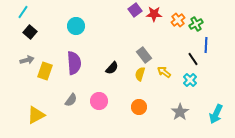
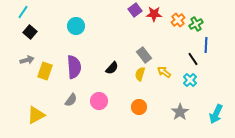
purple semicircle: moved 4 px down
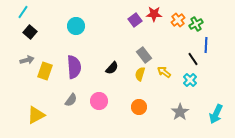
purple square: moved 10 px down
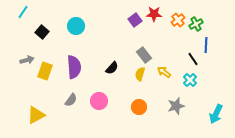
black square: moved 12 px right
gray star: moved 4 px left, 6 px up; rotated 18 degrees clockwise
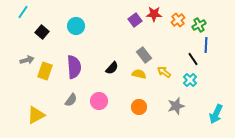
green cross: moved 3 px right, 1 px down
yellow semicircle: moved 1 px left; rotated 88 degrees clockwise
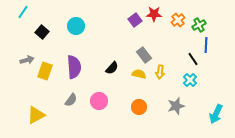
yellow arrow: moved 4 px left; rotated 120 degrees counterclockwise
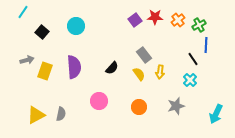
red star: moved 1 px right, 3 px down
yellow semicircle: rotated 40 degrees clockwise
gray semicircle: moved 10 px left, 14 px down; rotated 24 degrees counterclockwise
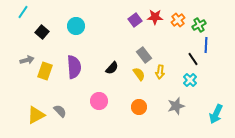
gray semicircle: moved 1 px left, 3 px up; rotated 56 degrees counterclockwise
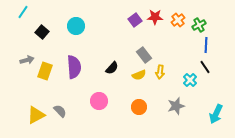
black line: moved 12 px right, 8 px down
yellow semicircle: moved 1 px down; rotated 104 degrees clockwise
